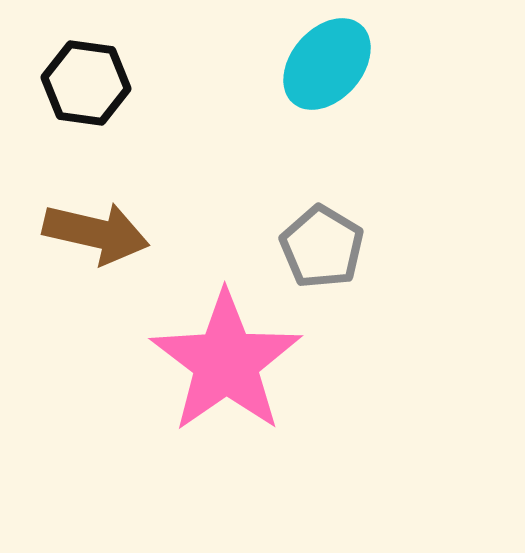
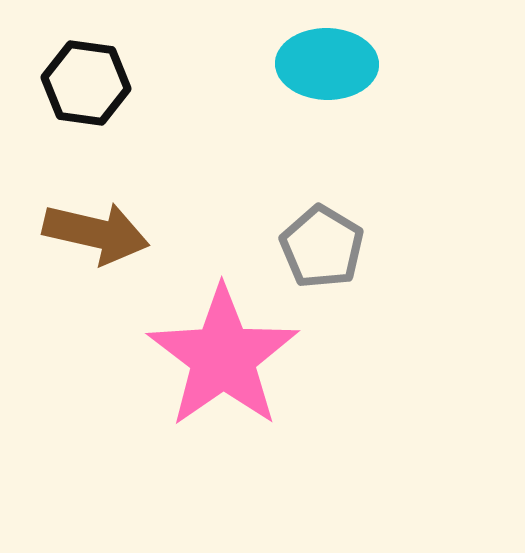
cyan ellipse: rotated 50 degrees clockwise
pink star: moved 3 px left, 5 px up
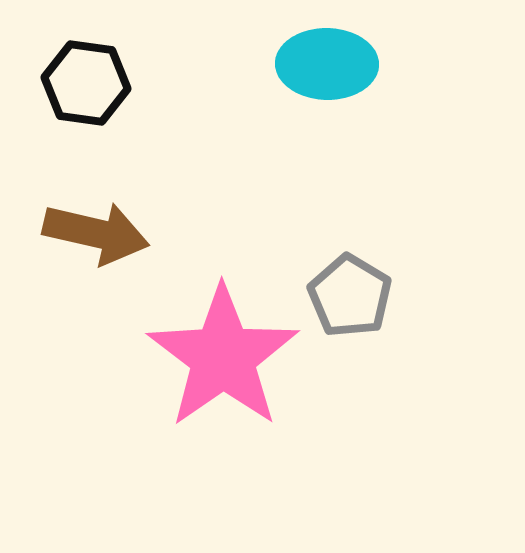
gray pentagon: moved 28 px right, 49 px down
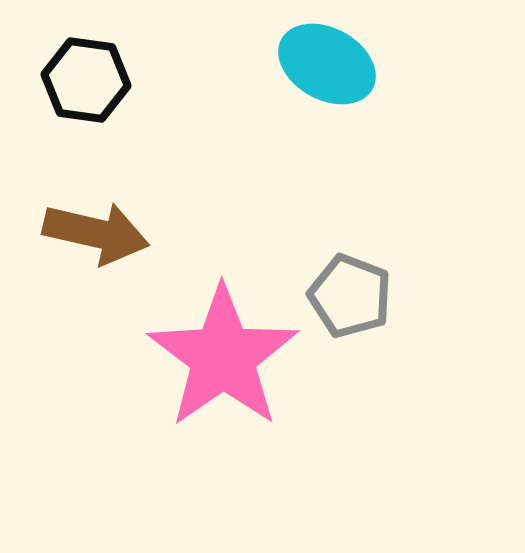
cyan ellipse: rotated 28 degrees clockwise
black hexagon: moved 3 px up
gray pentagon: rotated 10 degrees counterclockwise
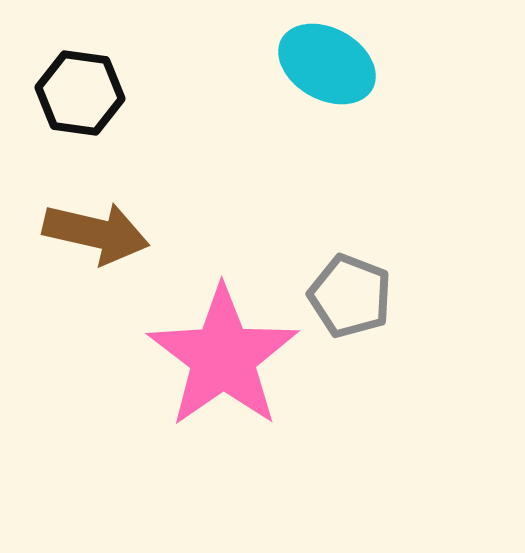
black hexagon: moved 6 px left, 13 px down
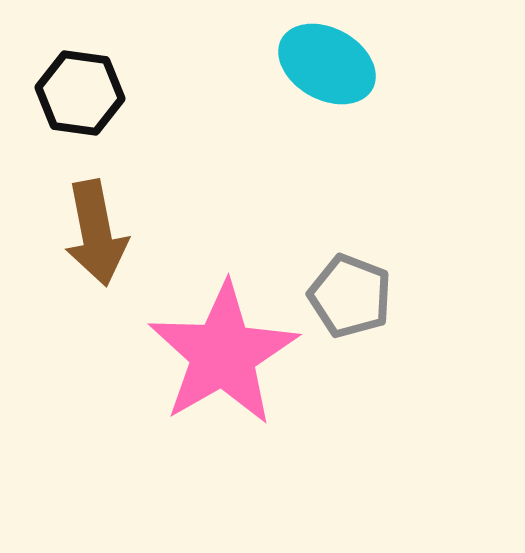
brown arrow: rotated 66 degrees clockwise
pink star: moved 3 px up; rotated 5 degrees clockwise
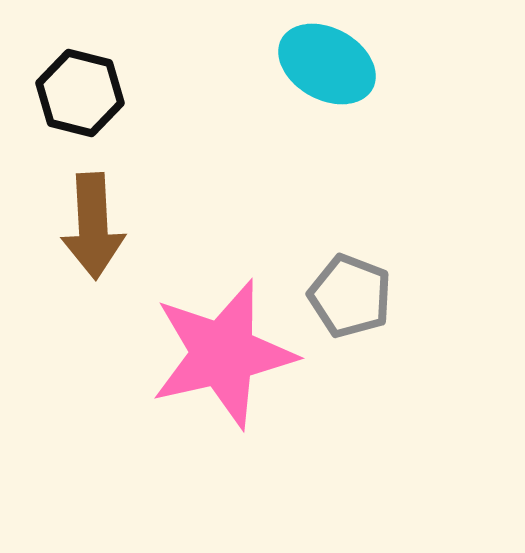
black hexagon: rotated 6 degrees clockwise
brown arrow: moved 3 px left, 7 px up; rotated 8 degrees clockwise
pink star: rotated 17 degrees clockwise
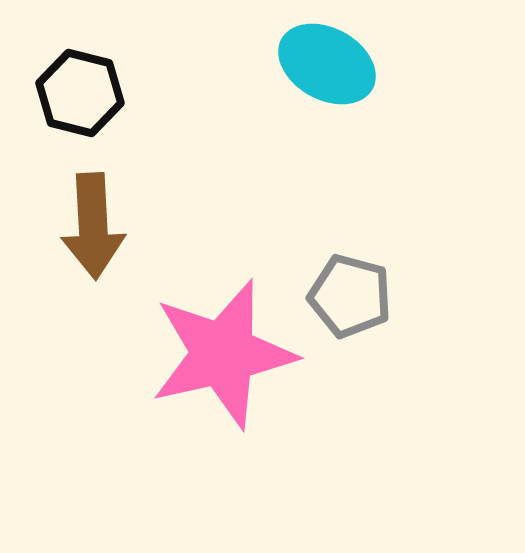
gray pentagon: rotated 6 degrees counterclockwise
